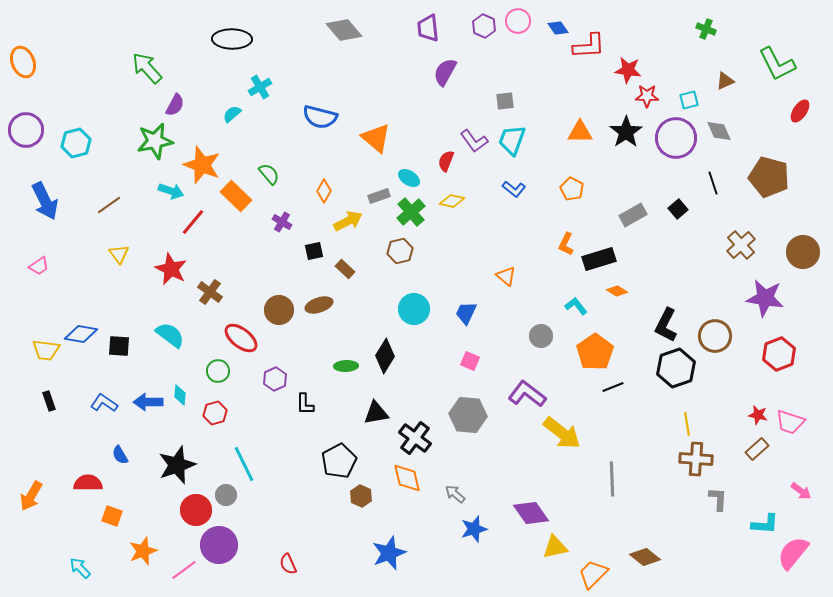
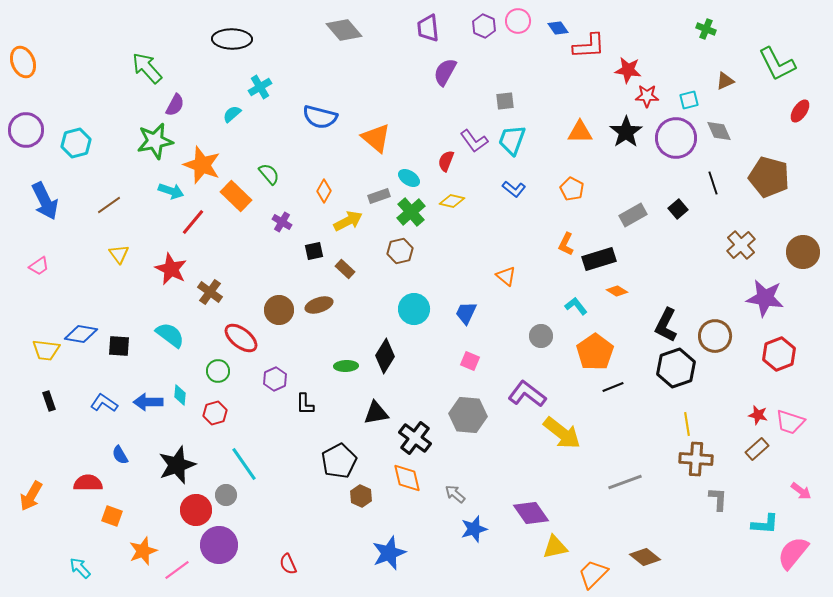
cyan line at (244, 464): rotated 9 degrees counterclockwise
gray line at (612, 479): moved 13 px right, 3 px down; rotated 72 degrees clockwise
pink line at (184, 570): moved 7 px left
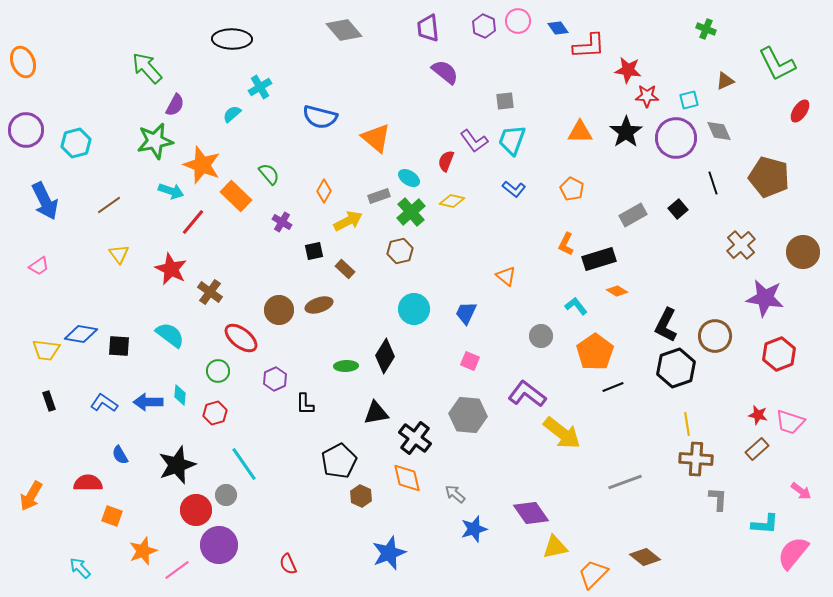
purple semicircle at (445, 72): rotated 100 degrees clockwise
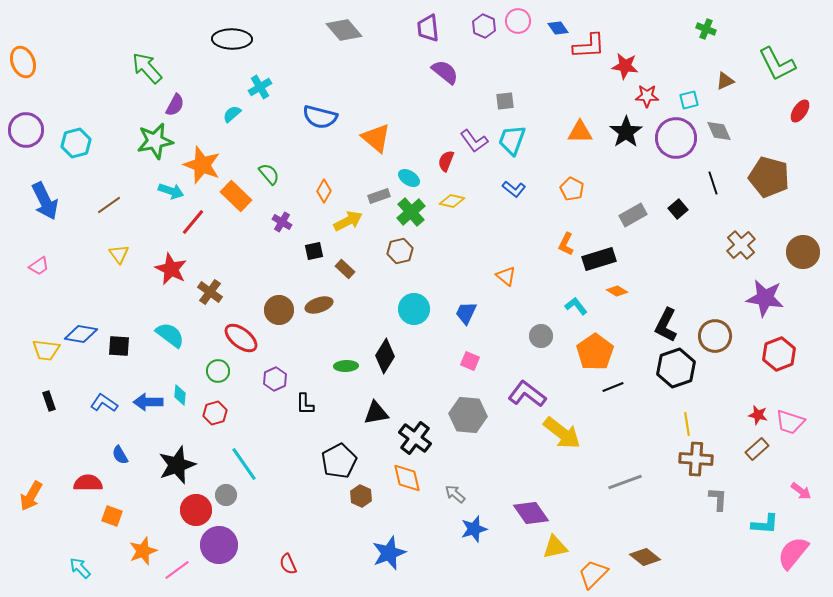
red star at (628, 70): moved 3 px left, 4 px up
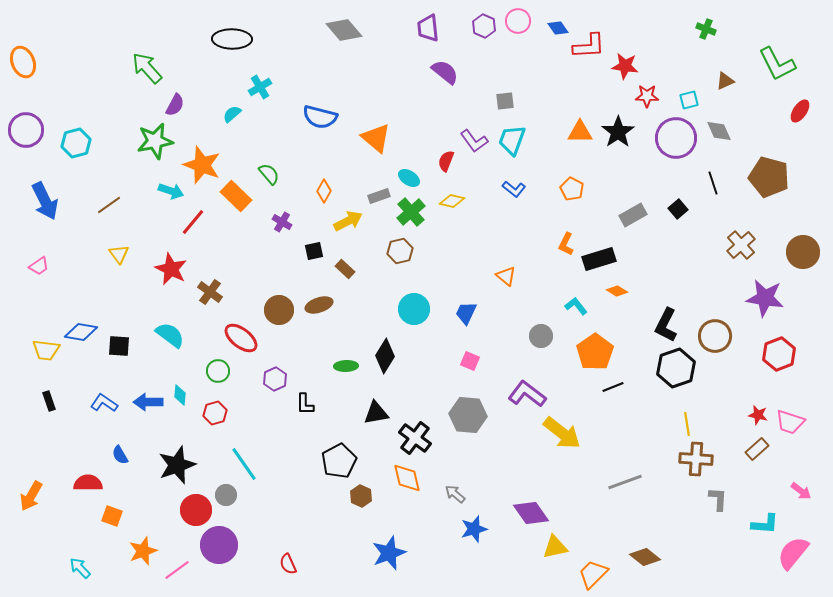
black star at (626, 132): moved 8 px left
blue diamond at (81, 334): moved 2 px up
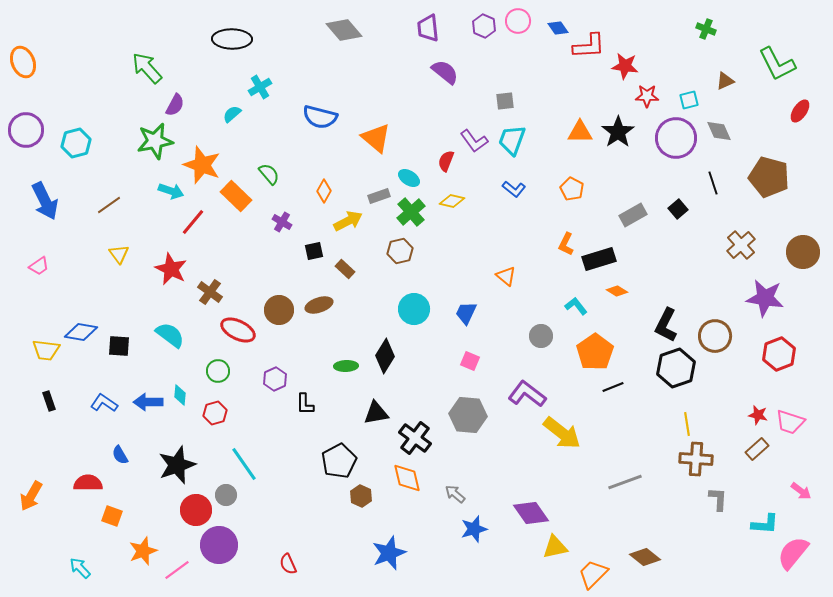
red ellipse at (241, 338): moved 3 px left, 8 px up; rotated 12 degrees counterclockwise
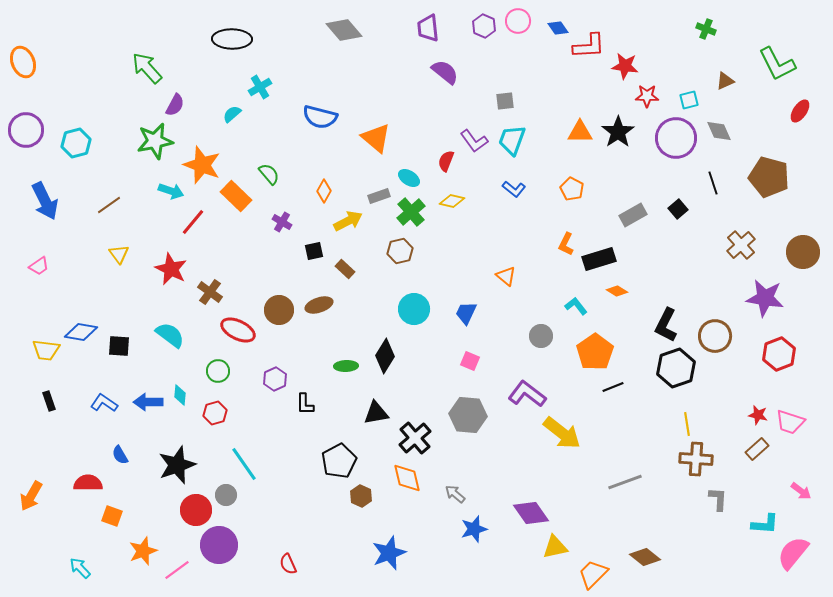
black cross at (415, 438): rotated 12 degrees clockwise
